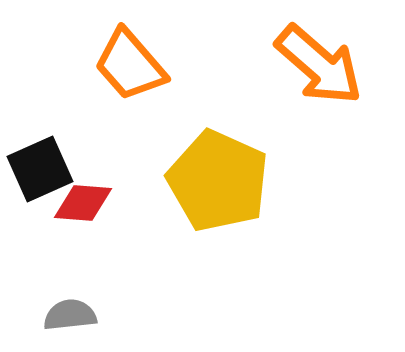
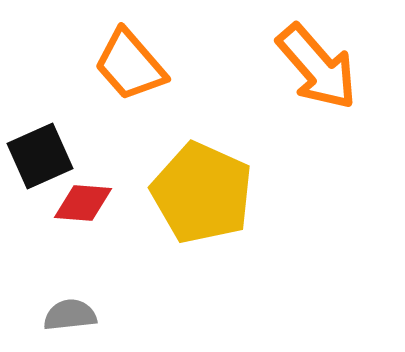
orange arrow: moved 2 px left, 2 px down; rotated 8 degrees clockwise
black square: moved 13 px up
yellow pentagon: moved 16 px left, 12 px down
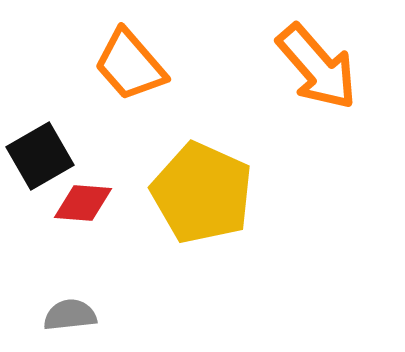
black square: rotated 6 degrees counterclockwise
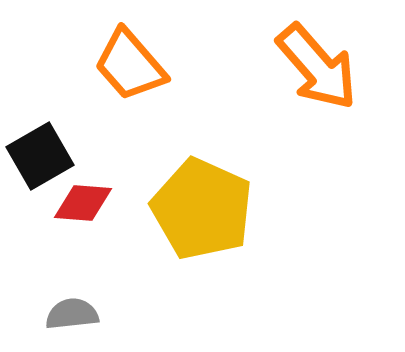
yellow pentagon: moved 16 px down
gray semicircle: moved 2 px right, 1 px up
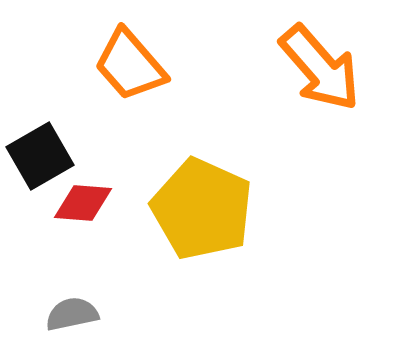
orange arrow: moved 3 px right, 1 px down
gray semicircle: rotated 6 degrees counterclockwise
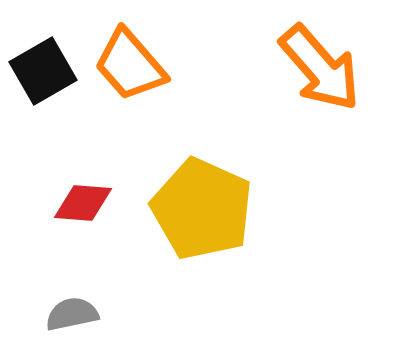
black square: moved 3 px right, 85 px up
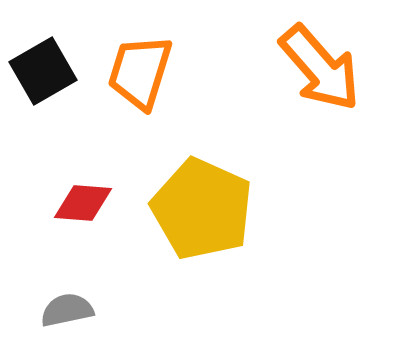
orange trapezoid: moved 10 px right, 7 px down; rotated 58 degrees clockwise
gray semicircle: moved 5 px left, 4 px up
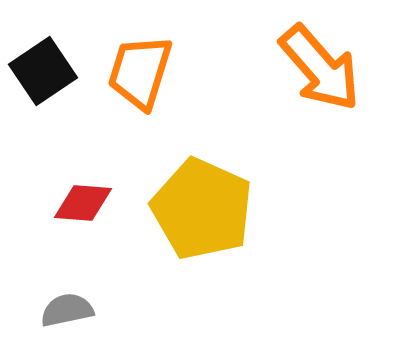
black square: rotated 4 degrees counterclockwise
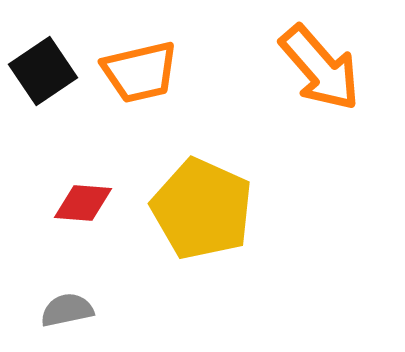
orange trapezoid: rotated 120 degrees counterclockwise
